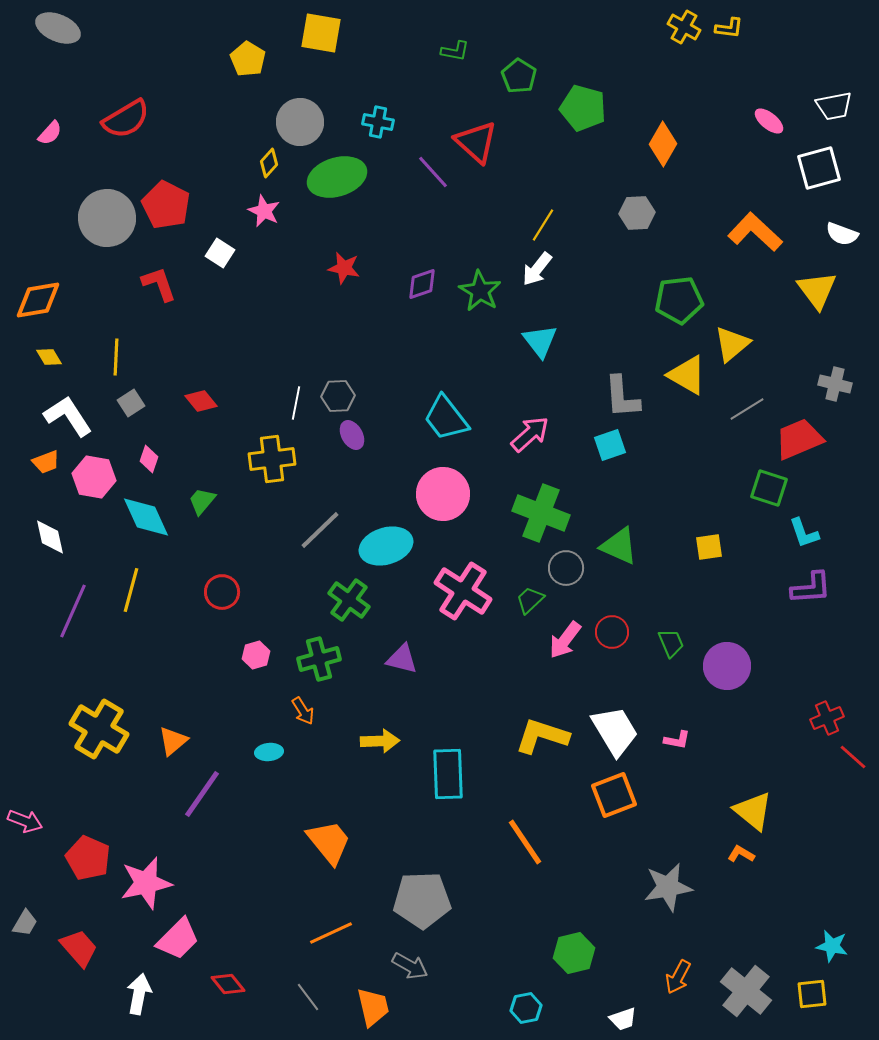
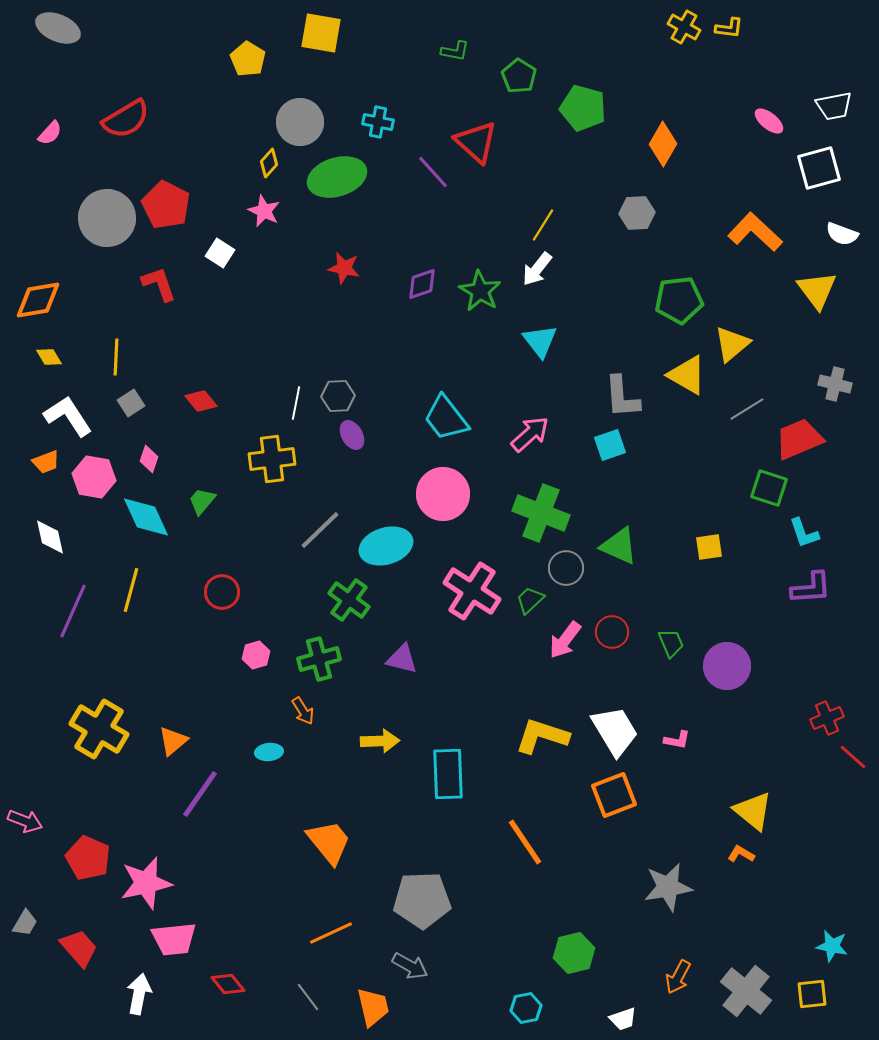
pink cross at (463, 591): moved 9 px right
purple line at (202, 794): moved 2 px left
pink trapezoid at (178, 939): moved 4 px left; rotated 39 degrees clockwise
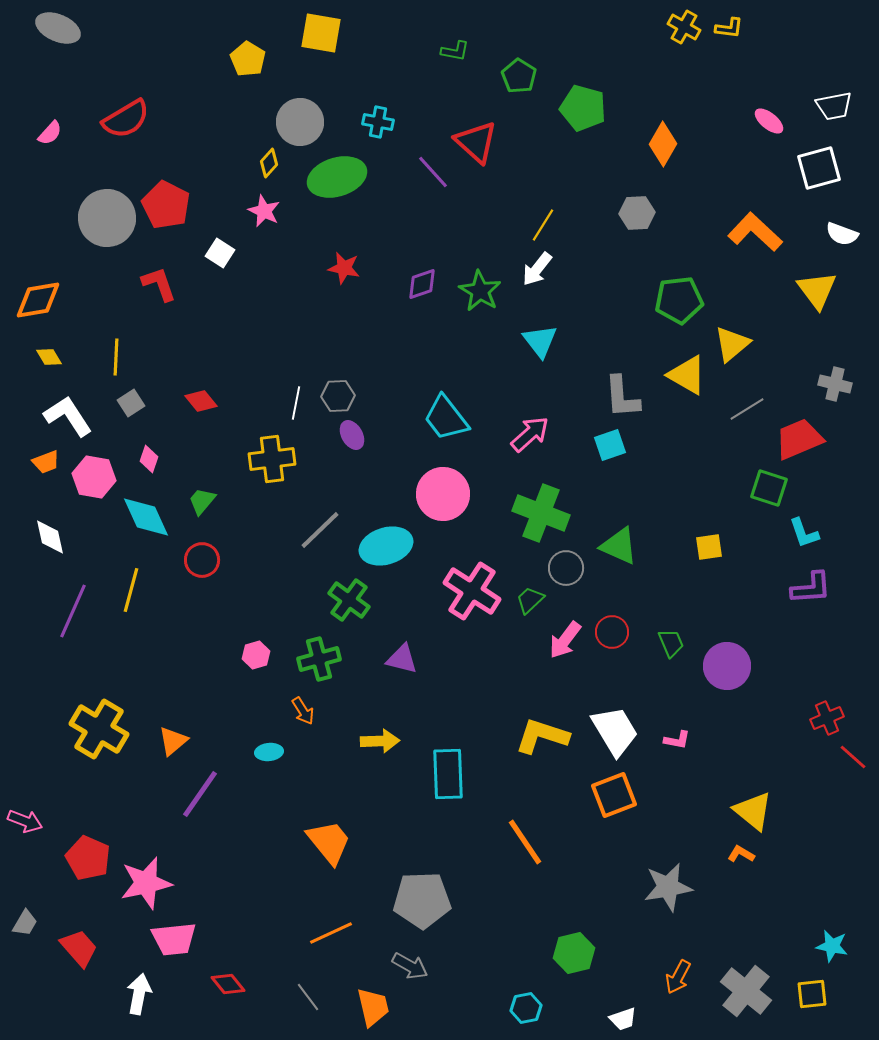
red circle at (222, 592): moved 20 px left, 32 px up
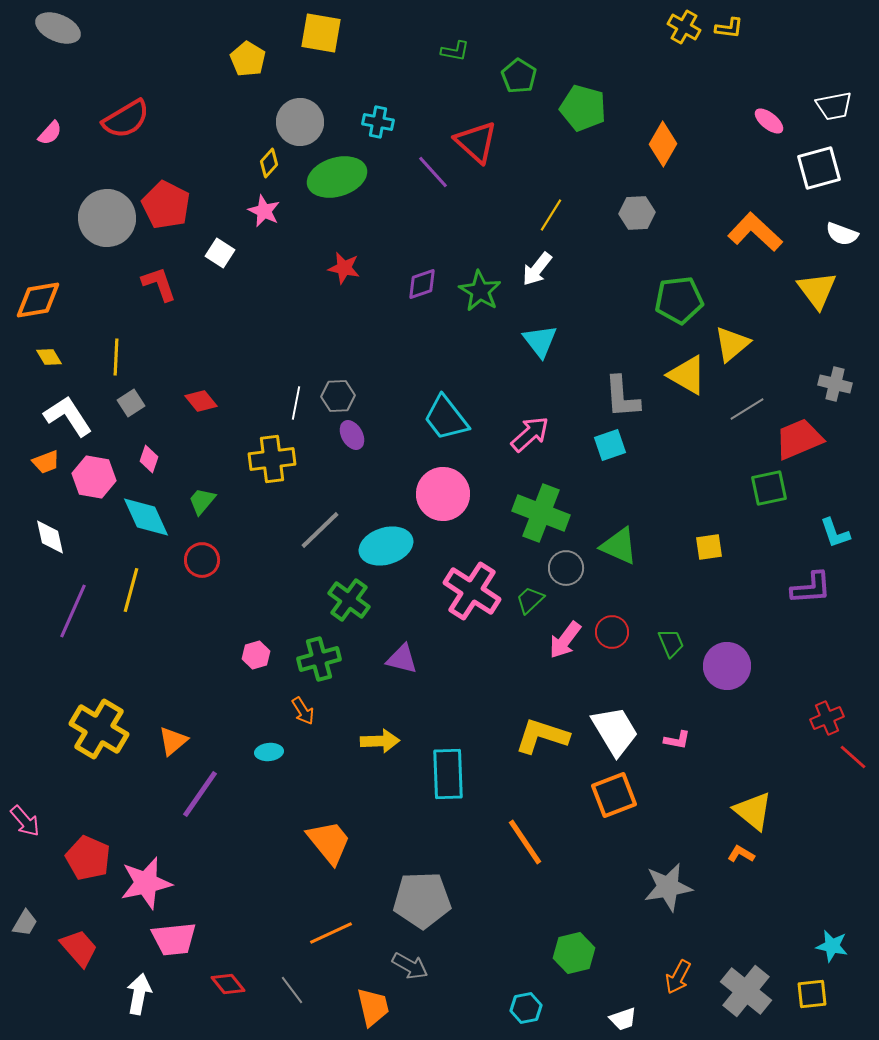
yellow line at (543, 225): moved 8 px right, 10 px up
green square at (769, 488): rotated 30 degrees counterclockwise
cyan L-shape at (804, 533): moved 31 px right
pink arrow at (25, 821): rotated 28 degrees clockwise
gray line at (308, 997): moved 16 px left, 7 px up
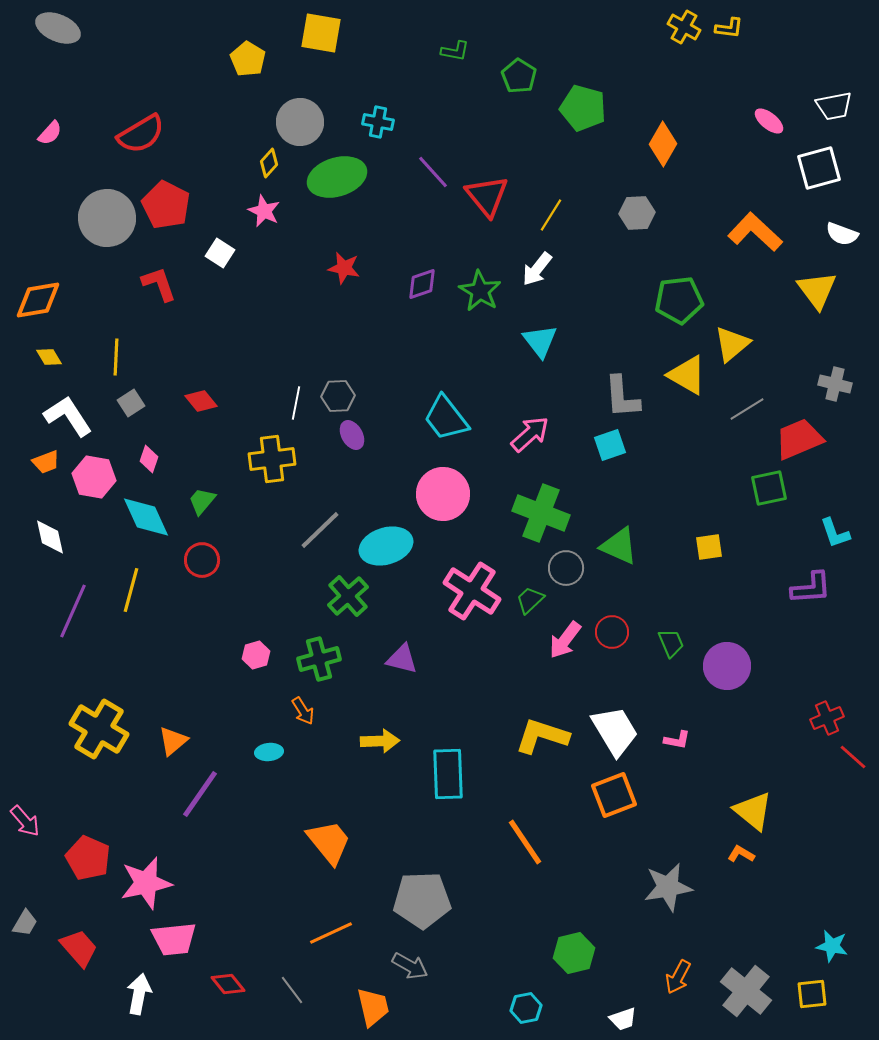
red semicircle at (126, 119): moved 15 px right, 15 px down
red triangle at (476, 142): moved 11 px right, 54 px down; rotated 9 degrees clockwise
green cross at (349, 600): moved 1 px left, 4 px up; rotated 12 degrees clockwise
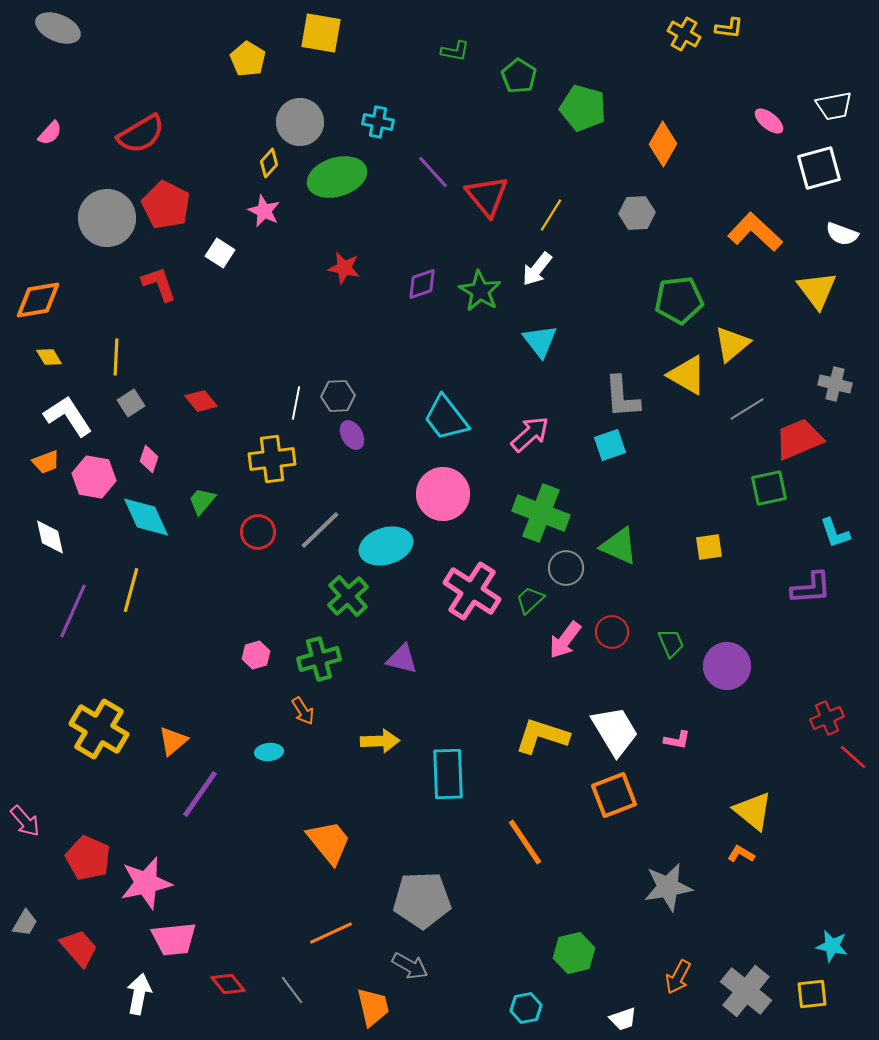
yellow cross at (684, 27): moved 7 px down
red circle at (202, 560): moved 56 px right, 28 px up
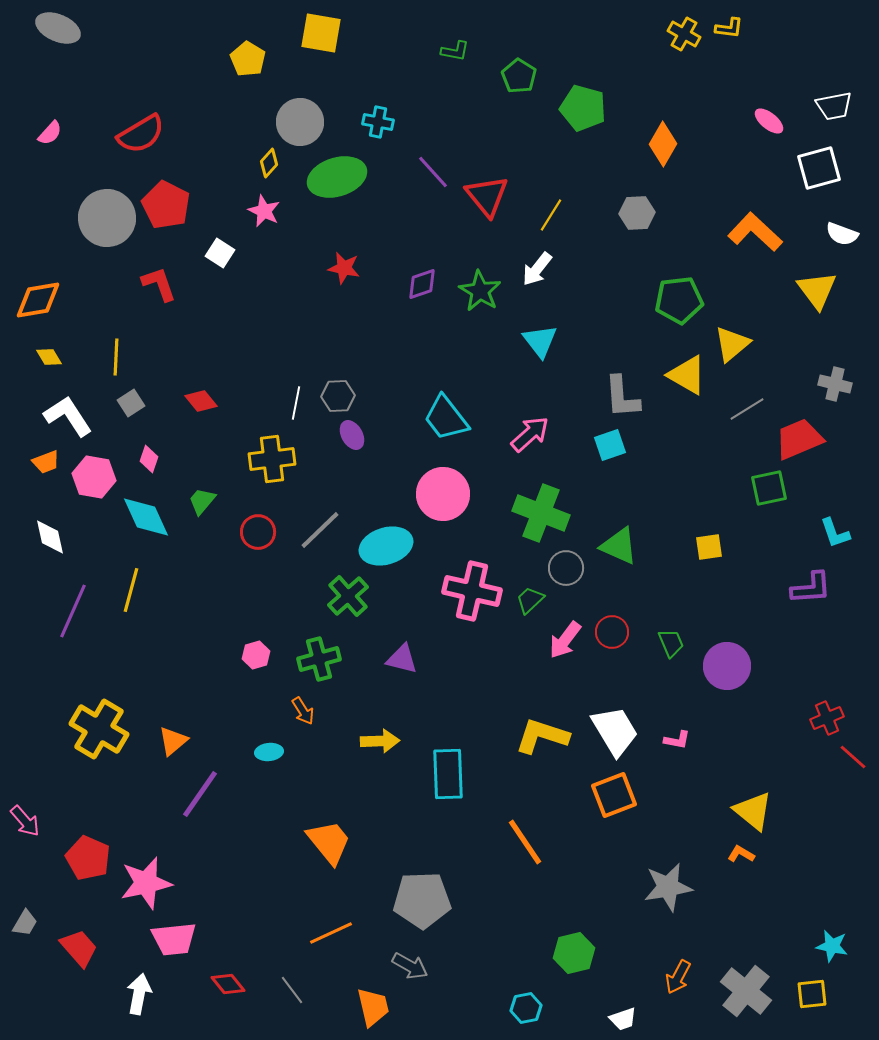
pink cross at (472, 591): rotated 20 degrees counterclockwise
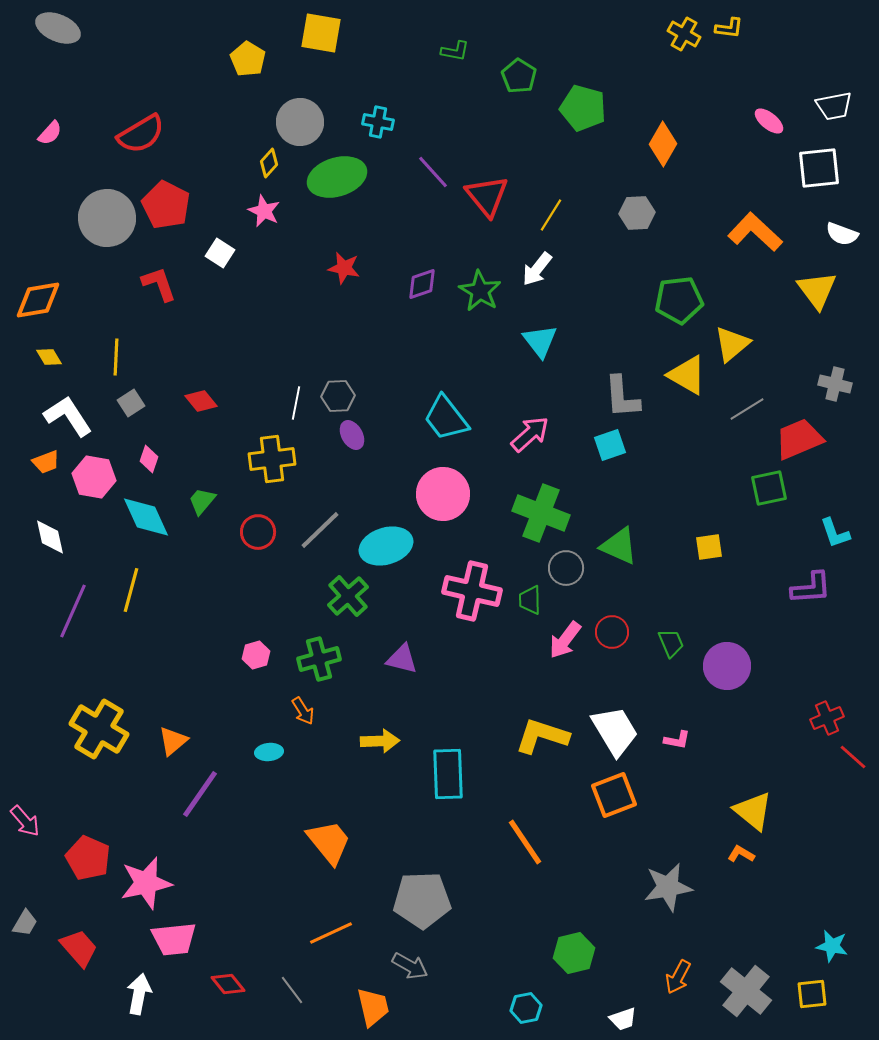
white square at (819, 168): rotated 9 degrees clockwise
green trapezoid at (530, 600): rotated 48 degrees counterclockwise
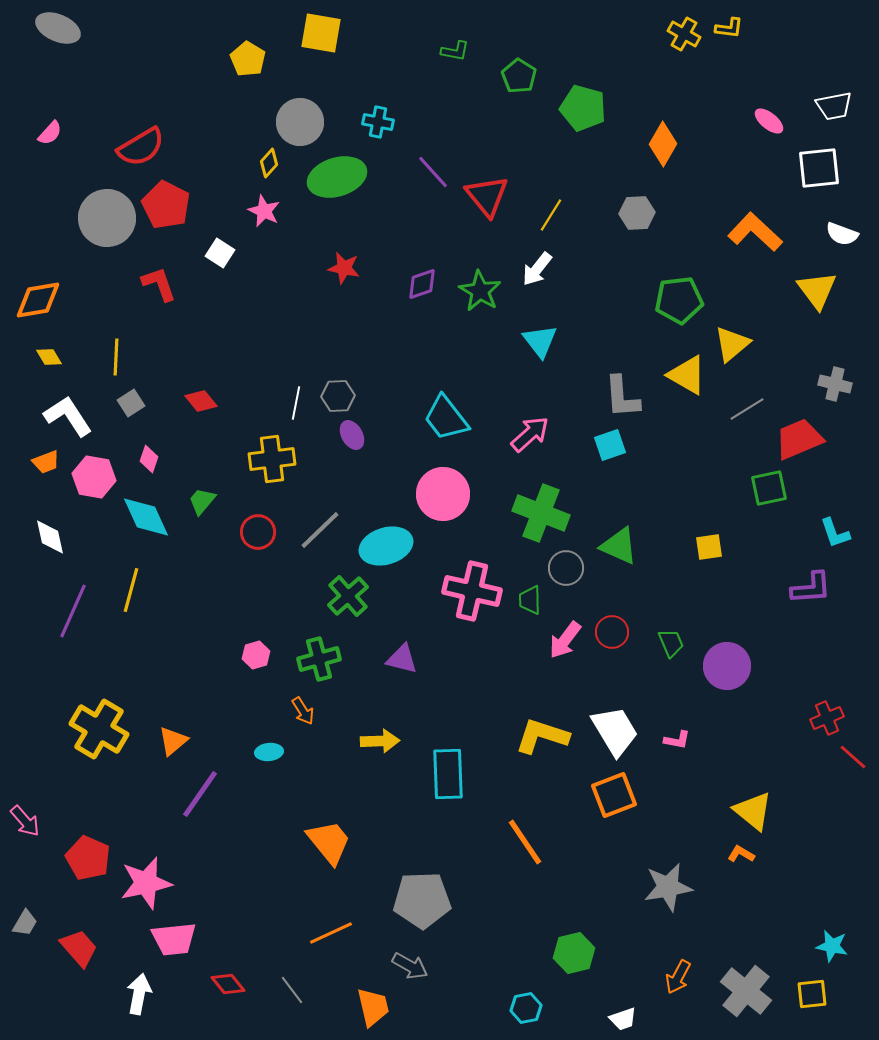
red semicircle at (141, 134): moved 13 px down
